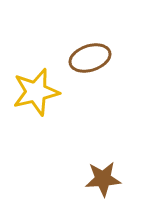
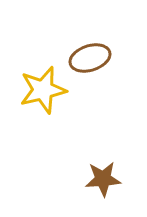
yellow star: moved 7 px right, 2 px up
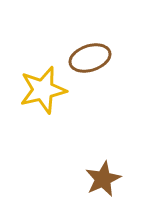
brown star: rotated 21 degrees counterclockwise
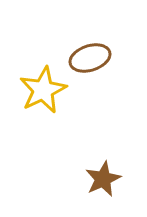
yellow star: rotated 12 degrees counterclockwise
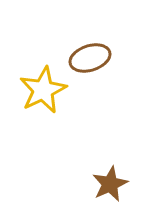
brown star: moved 7 px right, 5 px down
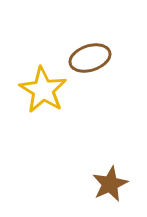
yellow star: rotated 15 degrees counterclockwise
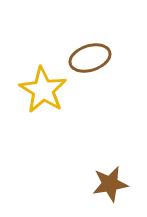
brown star: rotated 15 degrees clockwise
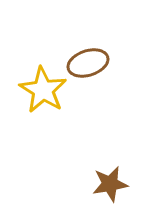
brown ellipse: moved 2 px left, 5 px down
